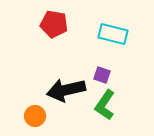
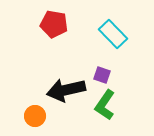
cyan rectangle: rotated 32 degrees clockwise
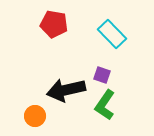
cyan rectangle: moved 1 px left
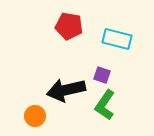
red pentagon: moved 15 px right, 2 px down
cyan rectangle: moved 5 px right, 5 px down; rotated 32 degrees counterclockwise
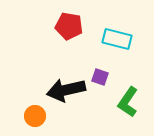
purple square: moved 2 px left, 2 px down
green L-shape: moved 23 px right, 3 px up
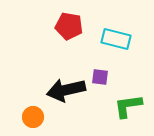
cyan rectangle: moved 1 px left
purple square: rotated 12 degrees counterclockwise
green L-shape: moved 4 px down; rotated 48 degrees clockwise
orange circle: moved 2 px left, 1 px down
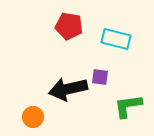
black arrow: moved 2 px right, 1 px up
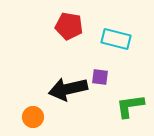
green L-shape: moved 2 px right
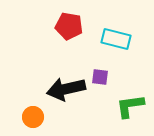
black arrow: moved 2 px left
